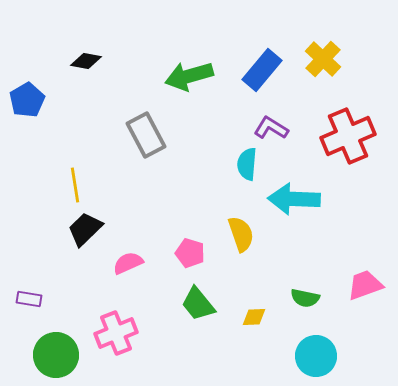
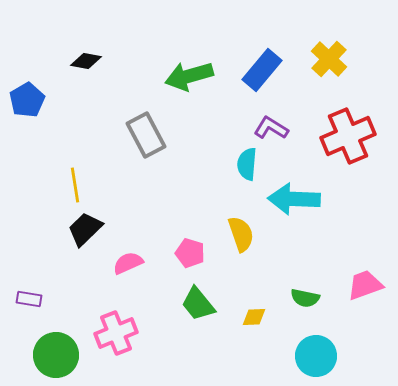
yellow cross: moved 6 px right
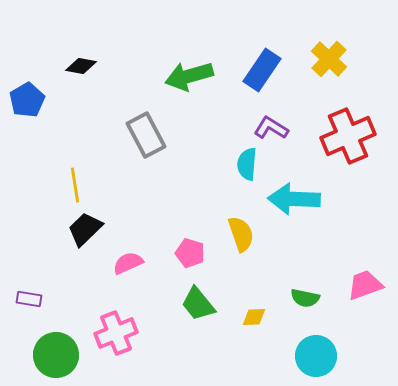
black diamond: moved 5 px left, 5 px down
blue rectangle: rotated 6 degrees counterclockwise
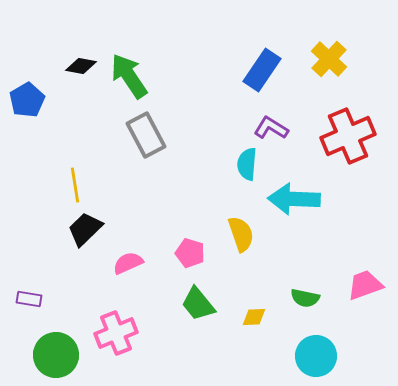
green arrow: moved 60 px left; rotated 72 degrees clockwise
